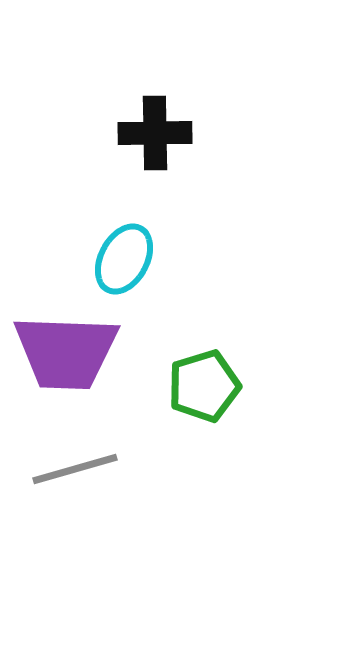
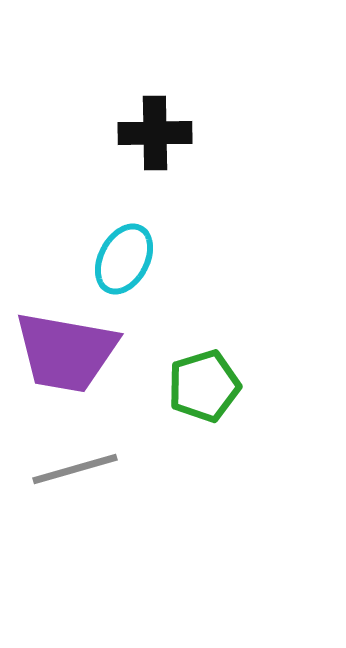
purple trapezoid: rotated 8 degrees clockwise
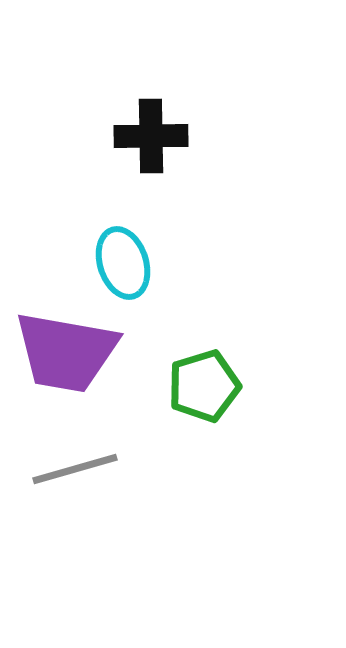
black cross: moved 4 px left, 3 px down
cyan ellipse: moved 1 px left, 4 px down; rotated 46 degrees counterclockwise
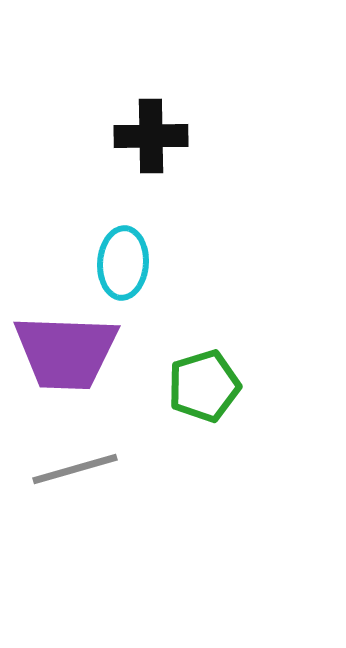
cyan ellipse: rotated 22 degrees clockwise
purple trapezoid: rotated 8 degrees counterclockwise
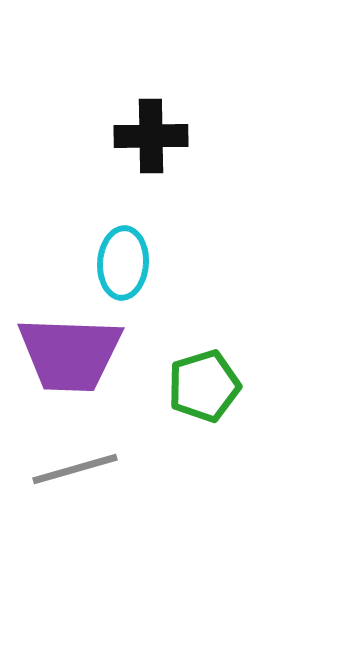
purple trapezoid: moved 4 px right, 2 px down
